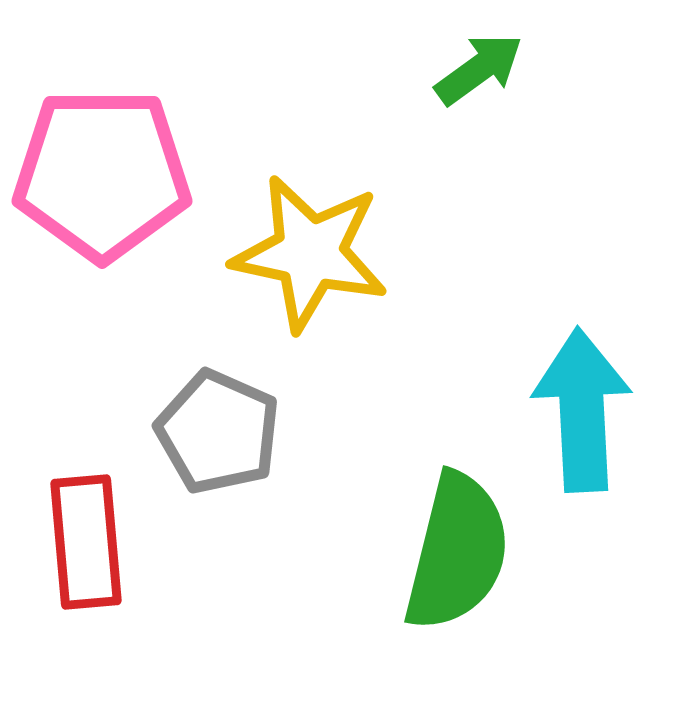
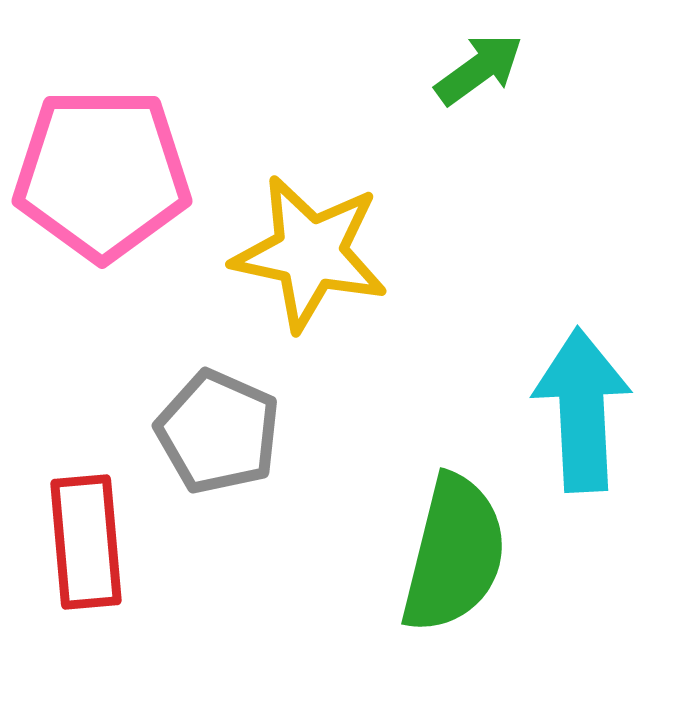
green semicircle: moved 3 px left, 2 px down
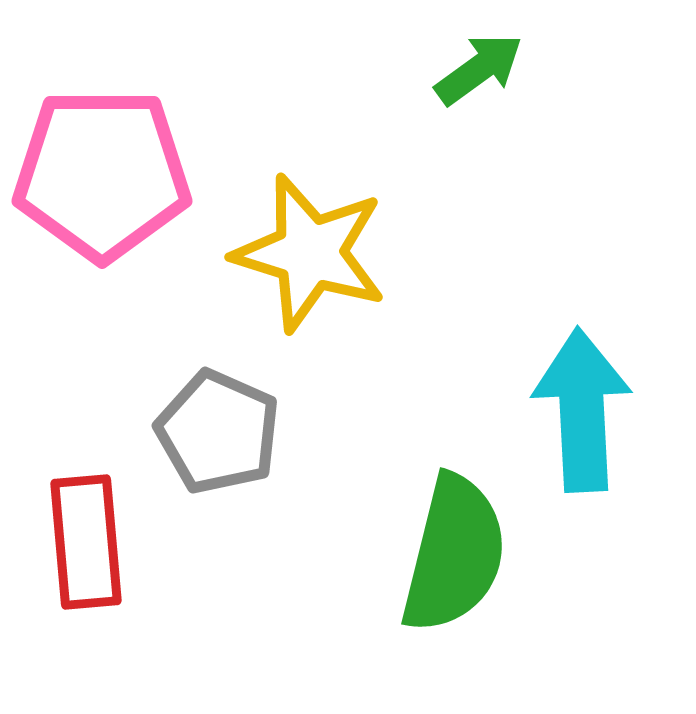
yellow star: rotated 5 degrees clockwise
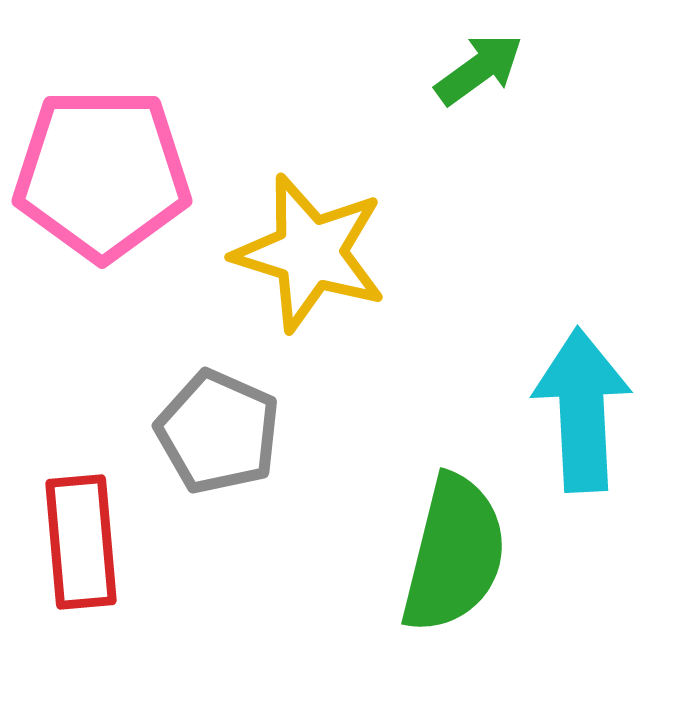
red rectangle: moved 5 px left
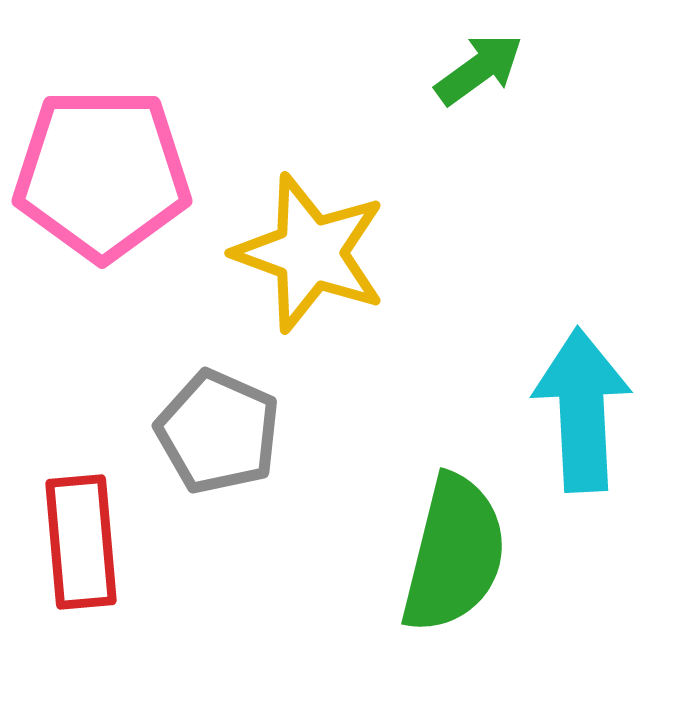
yellow star: rotated 3 degrees clockwise
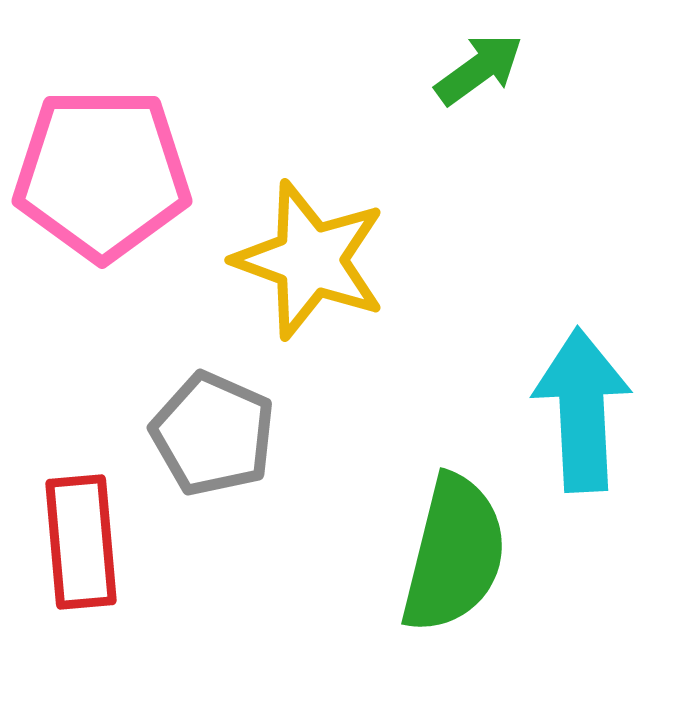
yellow star: moved 7 px down
gray pentagon: moved 5 px left, 2 px down
